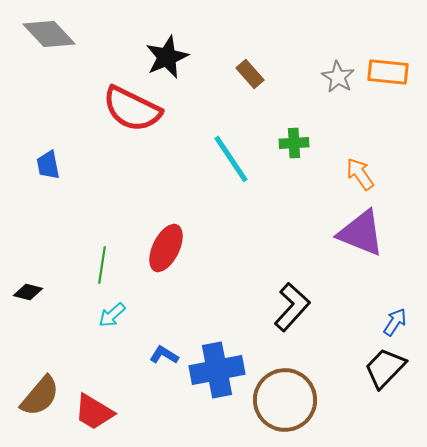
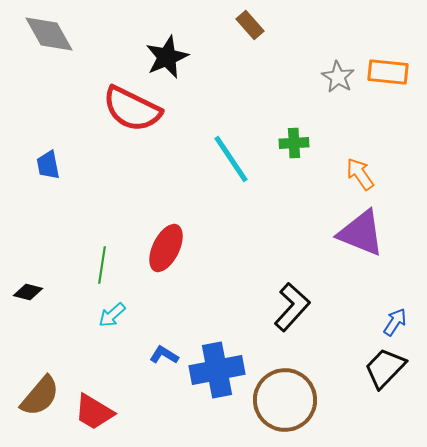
gray diamond: rotated 14 degrees clockwise
brown rectangle: moved 49 px up
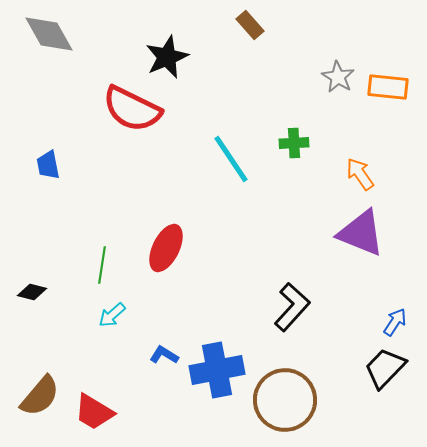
orange rectangle: moved 15 px down
black diamond: moved 4 px right
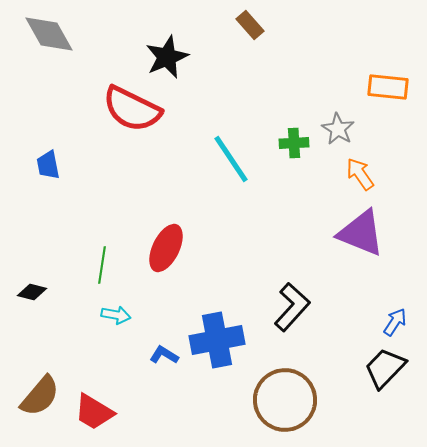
gray star: moved 52 px down
cyan arrow: moved 4 px right; rotated 128 degrees counterclockwise
blue cross: moved 30 px up
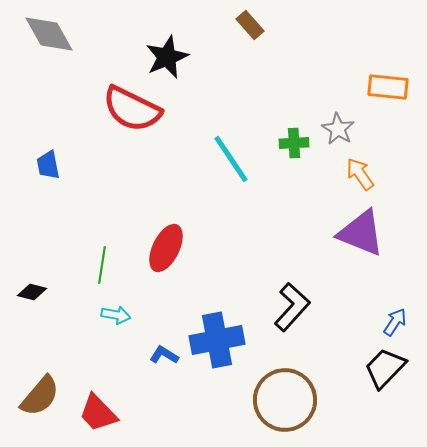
red trapezoid: moved 4 px right, 1 px down; rotated 15 degrees clockwise
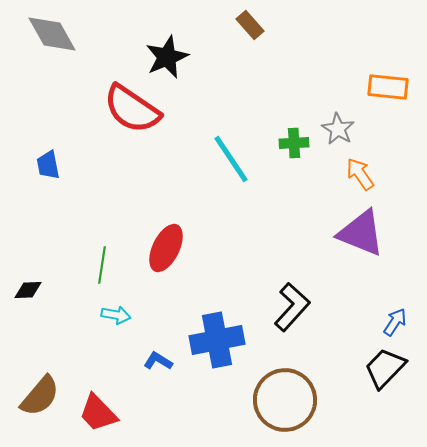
gray diamond: moved 3 px right
red semicircle: rotated 8 degrees clockwise
black diamond: moved 4 px left, 2 px up; rotated 16 degrees counterclockwise
blue L-shape: moved 6 px left, 6 px down
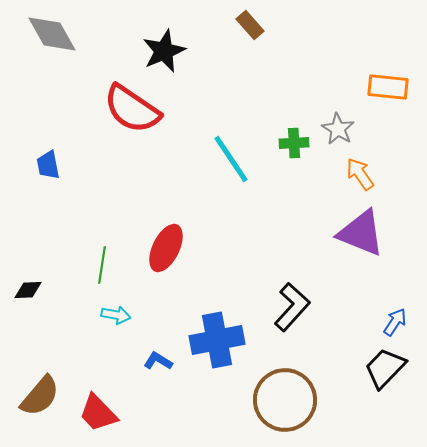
black star: moved 3 px left, 6 px up
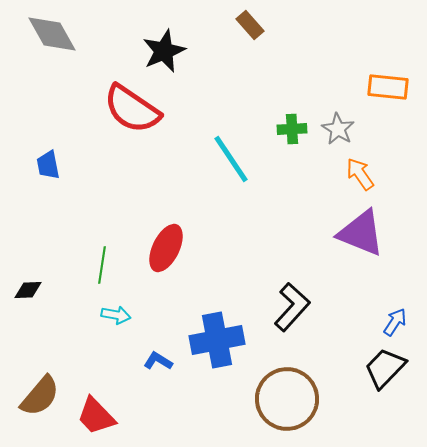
green cross: moved 2 px left, 14 px up
brown circle: moved 2 px right, 1 px up
red trapezoid: moved 2 px left, 3 px down
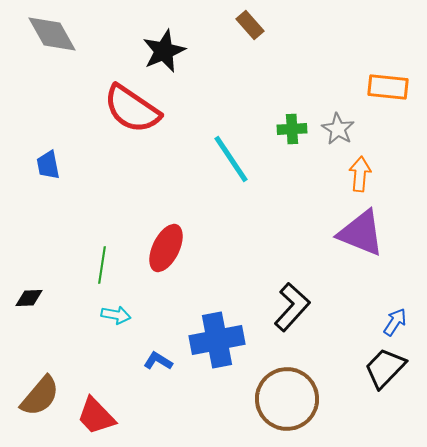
orange arrow: rotated 40 degrees clockwise
black diamond: moved 1 px right, 8 px down
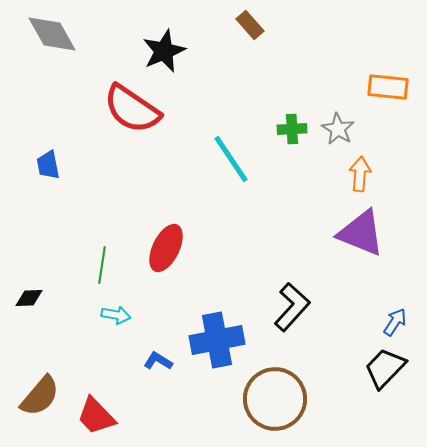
brown circle: moved 12 px left
